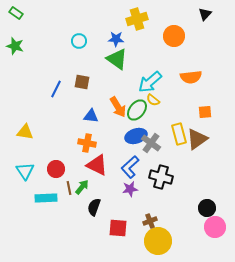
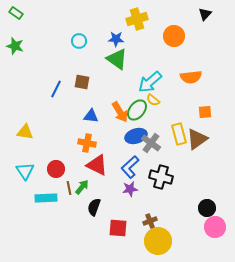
orange arrow: moved 2 px right, 5 px down
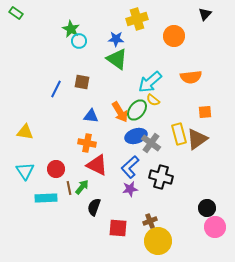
green star: moved 56 px right, 17 px up; rotated 12 degrees clockwise
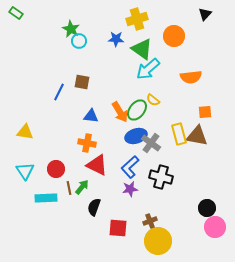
green triangle: moved 25 px right, 10 px up
cyan arrow: moved 2 px left, 13 px up
blue line: moved 3 px right, 3 px down
brown triangle: moved 3 px up; rotated 45 degrees clockwise
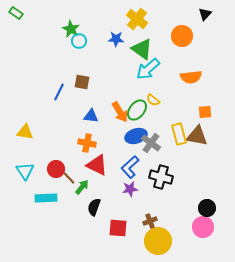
yellow cross: rotated 35 degrees counterclockwise
orange circle: moved 8 px right
brown line: moved 10 px up; rotated 32 degrees counterclockwise
pink circle: moved 12 px left
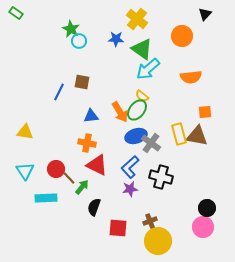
yellow semicircle: moved 11 px left, 4 px up
blue triangle: rotated 14 degrees counterclockwise
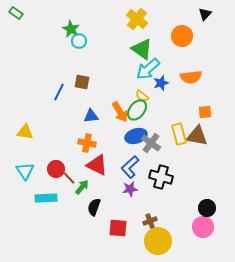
blue star: moved 45 px right, 44 px down; rotated 21 degrees counterclockwise
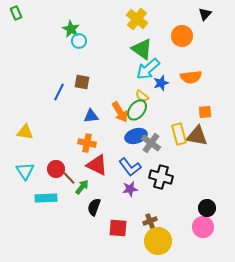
green rectangle: rotated 32 degrees clockwise
blue L-shape: rotated 85 degrees counterclockwise
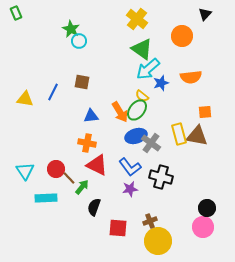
blue line: moved 6 px left
yellow triangle: moved 33 px up
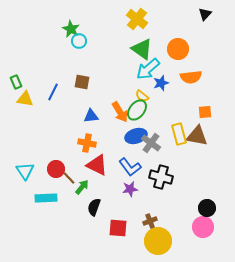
green rectangle: moved 69 px down
orange circle: moved 4 px left, 13 px down
